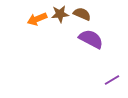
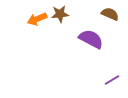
brown semicircle: moved 28 px right
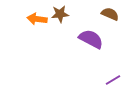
orange arrow: rotated 30 degrees clockwise
purple line: moved 1 px right
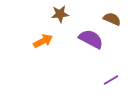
brown semicircle: moved 2 px right, 5 px down
orange arrow: moved 6 px right, 22 px down; rotated 144 degrees clockwise
purple line: moved 2 px left
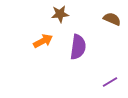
purple semicircle: moved 13 px left, 8 px down; rotated 70 degrees clockwise
purple line: moved 1 px left, 2 px down
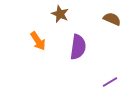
brown star: rotated 30 degrees clockwise
orange arrow: moved 5 px left; rotated 84 degrees clockwise
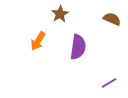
brown star: rotated 18 degrees clockwise
orange arrow: rotated 66 degrees clockwise
purple line: moved 1 px left, 1 px down
